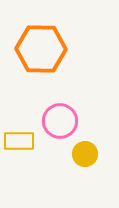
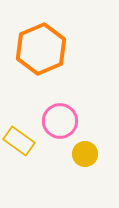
orange hexagon: rotated 24 degrees counterclockwise
yellow rectangle: rotated 36 degrees clockwise
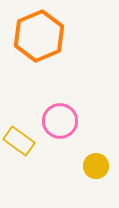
orange hexagon: moved 2 px left, 13 px up
yellow circle: moved 11 px right, 12 px down
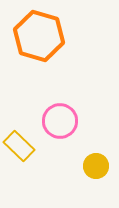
orange hexagon: rotated 21 degrees counterclockwise
yellow rectangle: moved 5 px down; rotated 8 degrees clockwise
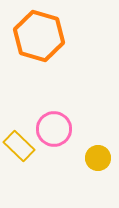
pink circle: moved 6 px left, 8 px down
yellow circle: moved 2 px right, 8 px up
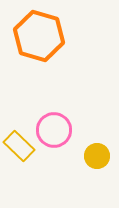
pink circle: moved 1 px down
yellow circle: moved 1 px left, 2 px up
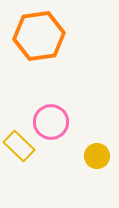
orange hexagon: rotated 24 degrees counterclockwise
pink circle: moved 3 px left, 8 px up
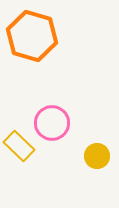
orange hexagon: moved 7 px left; rotated 24 degrees clockwise
pink circle: moved 1 px right, 1 px down
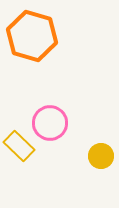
pink circle: moved 2 px left
yellow circle: moved 4 px right
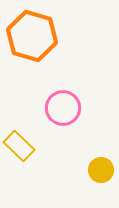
pink circle: moved 13 px right, 15 px up
yellow circle: moved 14 px down
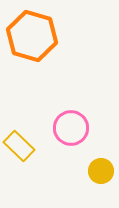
pink circle: moved 8 px right, 20 px down
yellow circle: moved 1 px down
